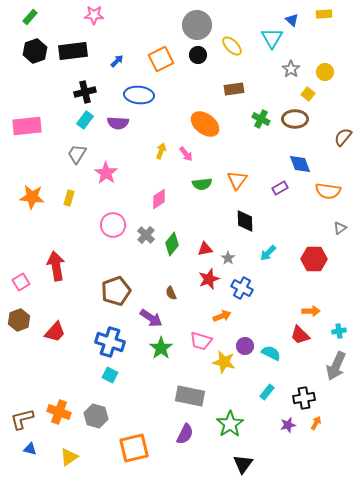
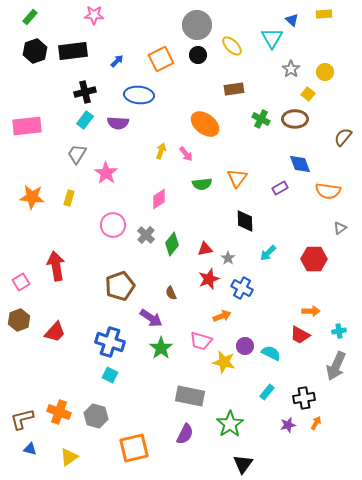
orange triangle at (237, 180): moved 2 px up
brown pentagon at (116, 291): moved 4 px right, 5 px up
red trapezoid at (300, 335): rotated 15 degrees counterclockwise
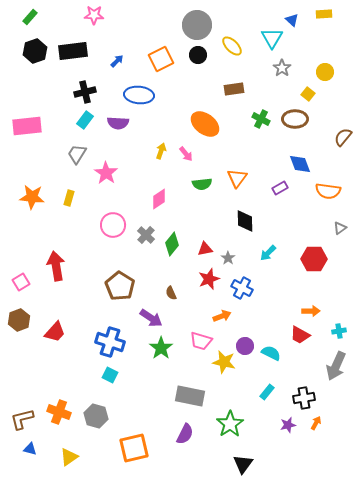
gray star at (291, 69): moved 9 px left, 1 px up
brown pentagon at (120, 286): rotated 20 degrees counterclockwise
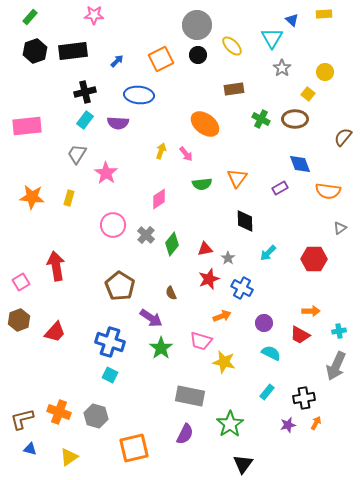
purple circle at (245, 346): moved 19 px right, 23 px up
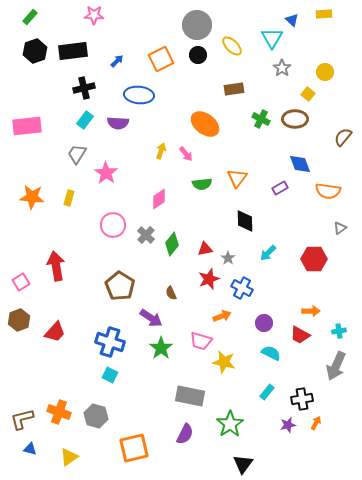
black cross at (85, 92): moved 1 px left, 4 px up
black cross at (304, 398): moved 2 px left, 1 px down
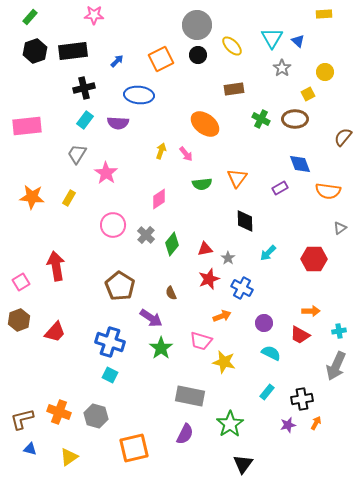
blue triangle at (292, 20): moved 6 px right, 21 px down
yellow square at (308, 94): rotated 24 degrees clockwise
yellow rectangle at (69, 198): rotated 14 degrees clockwise
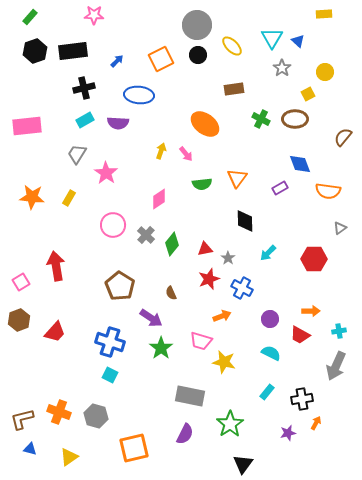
cyan rectangle at (85, 120): rotated 24 degrees clockwise
purple circle at (264, 323): moved 6 px right, 4 px up
purple star at (288, 425): moved 8 px down
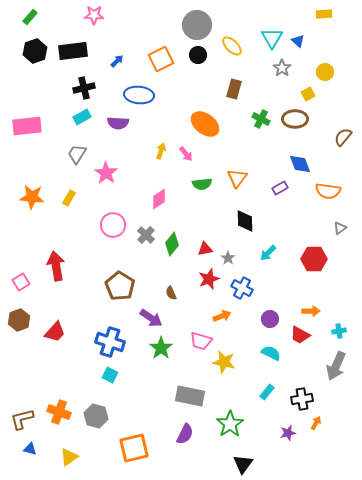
brown rectangle at (234, 89): rotated 66 degrees counterclockwise
cyan rectangle at (85, 120): moved 3 px left, 3 px up
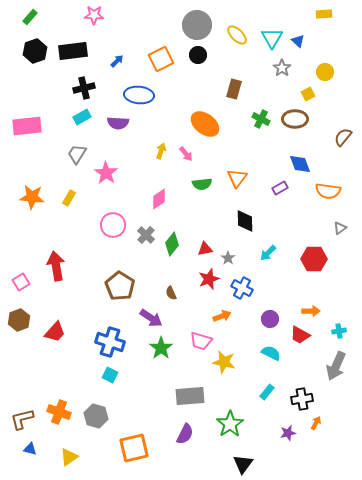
yellow ellipse at (232, 46): moved 5 px right, 11 px up
gray rectangle at (190, 396): rotated 16 degrees counterclockwise
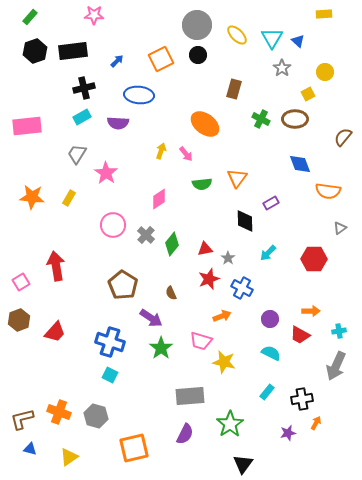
purple rectangle at (280, 188): moved 9 px left, 15 px down
brown pentagon at (120, 286): moved 3 px right, 1 px up
